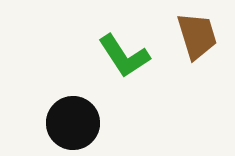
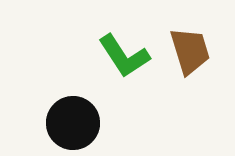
brown trapezoid: moved 7 px left, 15 px down
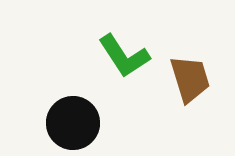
brown trapezoid: moved 28 px down
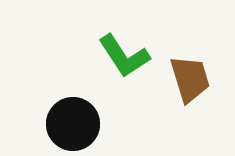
black circle: moved 1 px down
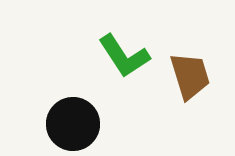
brown trapezoid: moved 3 px up
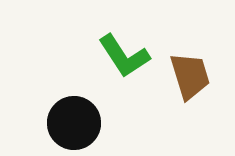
black circle: moved 1 px right, 1 px up
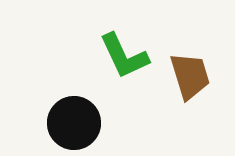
green L-shape: rotated 8 degrees clockwise
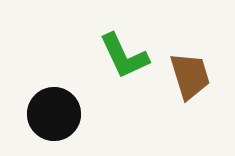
black circle: moved 20 px left, 9 px up
